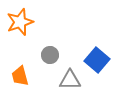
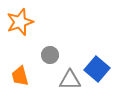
blue square: moved 9 px down
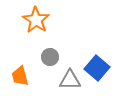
orange star: moved 16 px right, 2 px up; rotated 20 degrees counterclockwise
gray circle: moved 2 px down
blue square: moved 1 px up
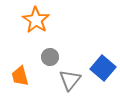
blue square: moved 6 px right
gray triangle: rotated 50 degrees counterclockwise
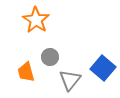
orange trapezoid: moved 6 px right, 4 px up
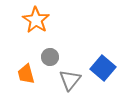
orange trapezoid: moved 2 px down
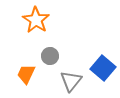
gray circle: moved 1 px up
orange trapezoid: rotated 40 degrees clockwise
gray triangle: moved 1 px right, 1 px down
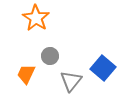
orange star: moved 2 px up
